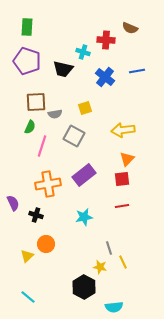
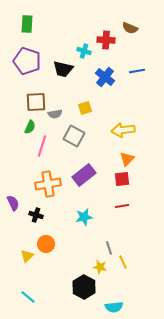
green rectangle: moved 3 px up
cyan cross: moved 1 px right, 1 px up
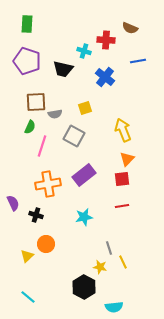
blue line: moved 1 px right, 10 px up
yellow arrow: rotated 75 degrees clockwise
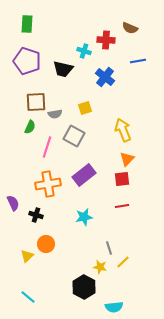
pink line: moved 5 px right, 1 px down
yellow line: rotated 72 degrees clockwise
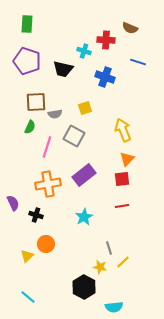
blue line: moved 1 px down; rotated 28 degrees clockwise
blue cross: rotated 18 degrees counterclockwise
cyan star: rotated 18 degrees counterclockwise
